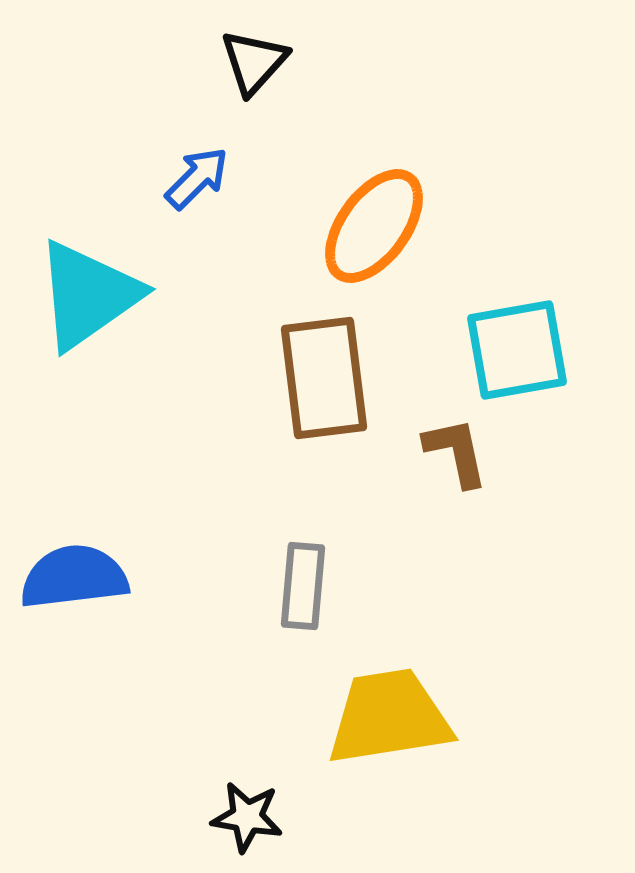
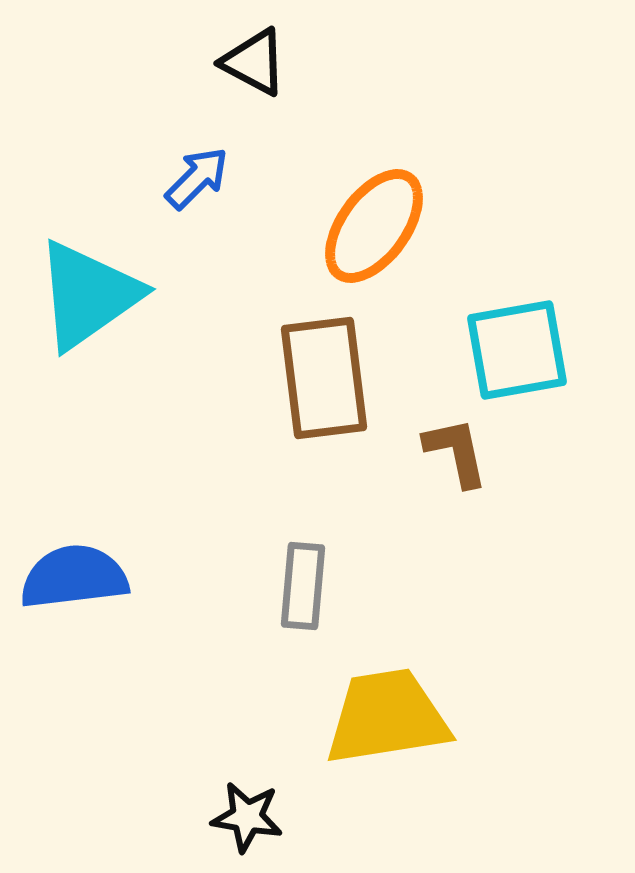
black triangle: rotated 44 degrees counterclockwise
yellow trapezoid: moved 2 px left
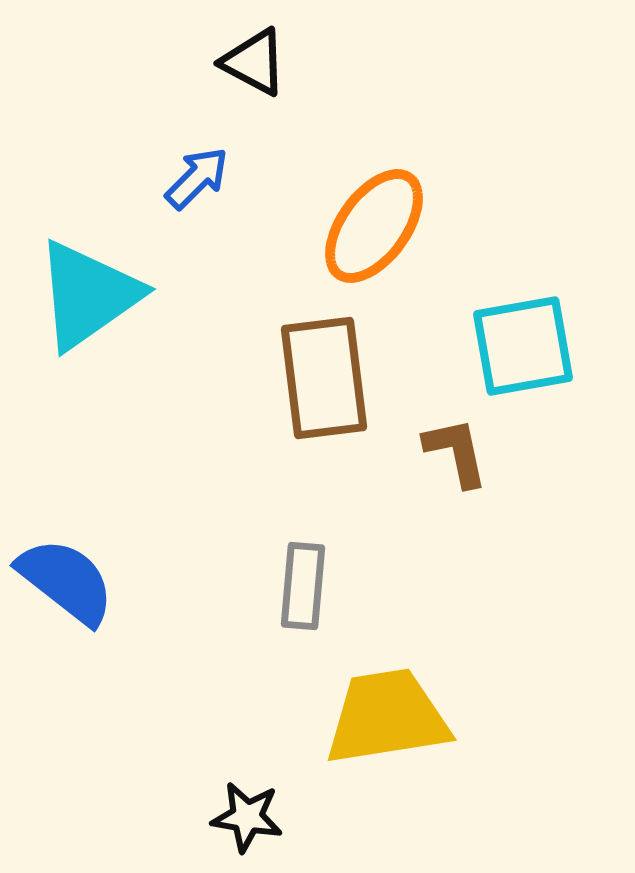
cyan square: moved 6 px right, 4 px up
blue semicircle: moved 8 px left, 4 px down; rotated 45 degrees clockwise
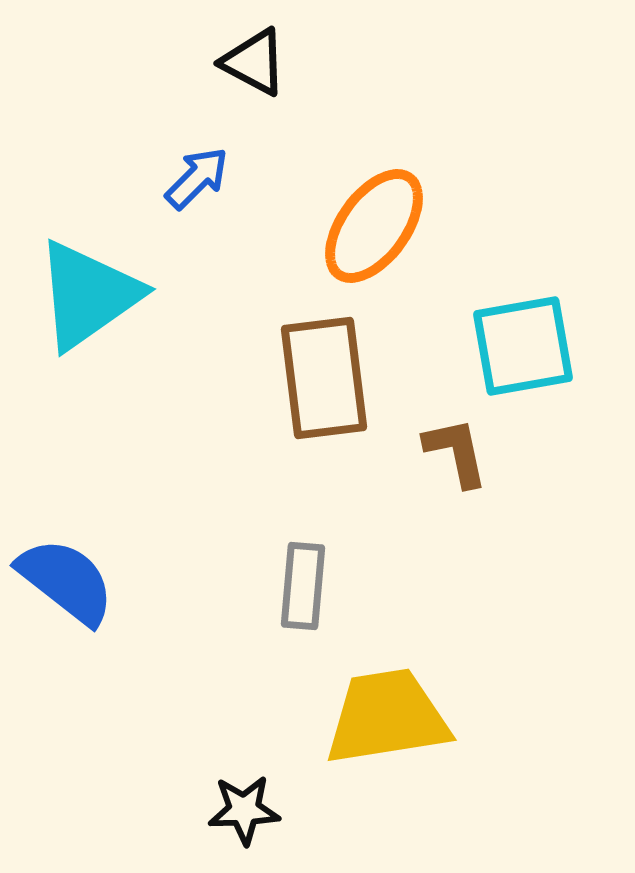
black star: moved 3 px left, 7 px up; rotated 12 degrees counterclockwise
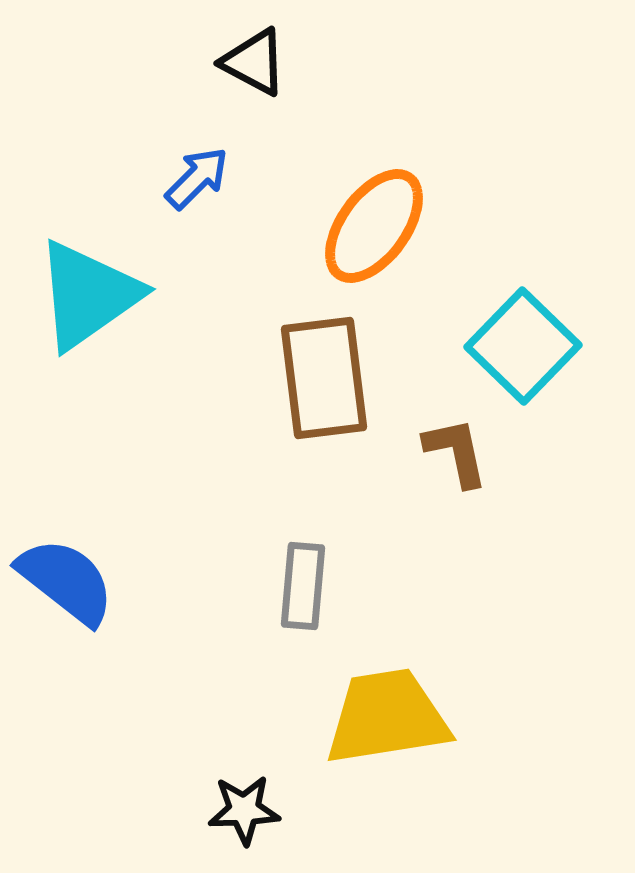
cyan square: rotated 36 degrees counterclockwise
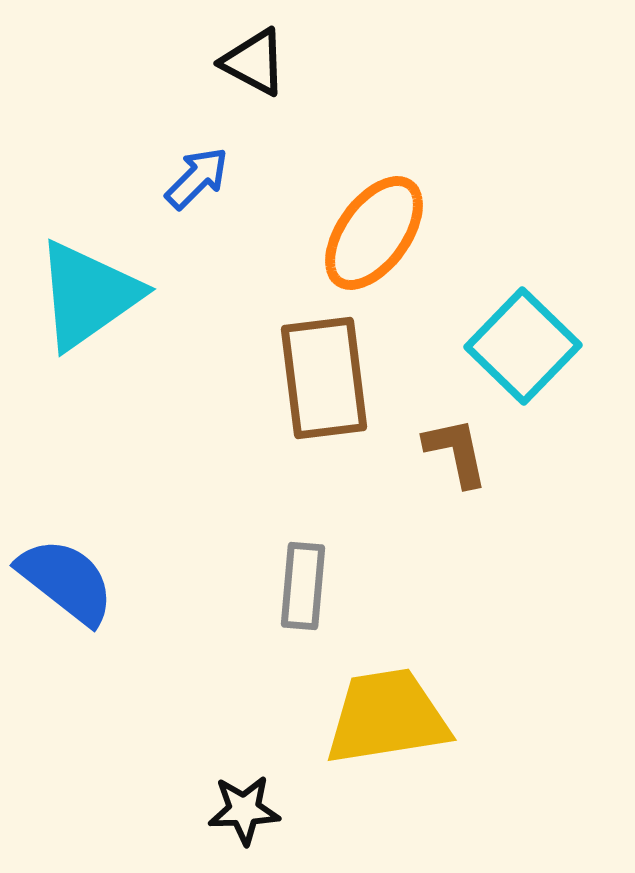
orange ellipse: moved 7 px down
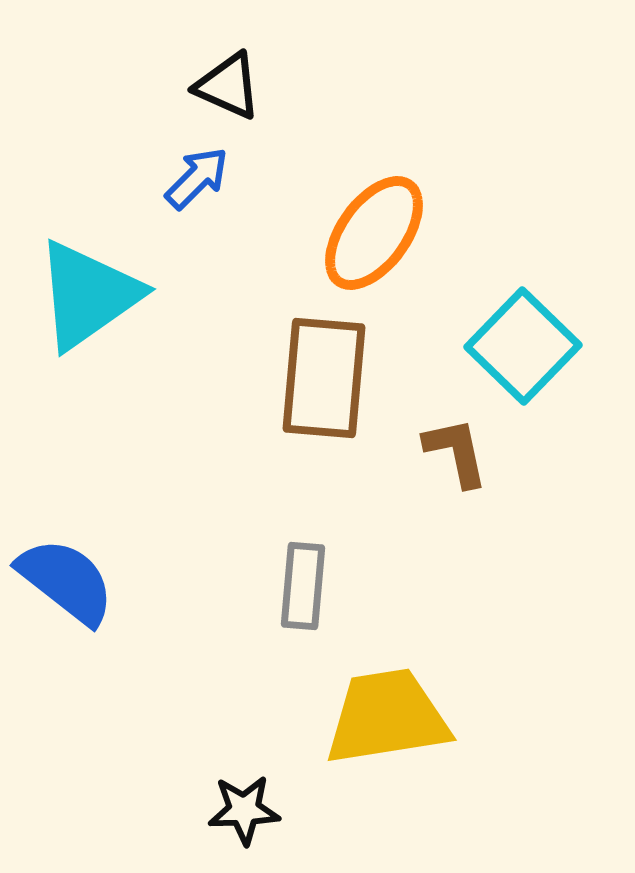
black triangle: moved 26 px left, 24 px down; rotated 4 degrees counterclockwise
brown rectangle: rotated 12 degrees clockwise
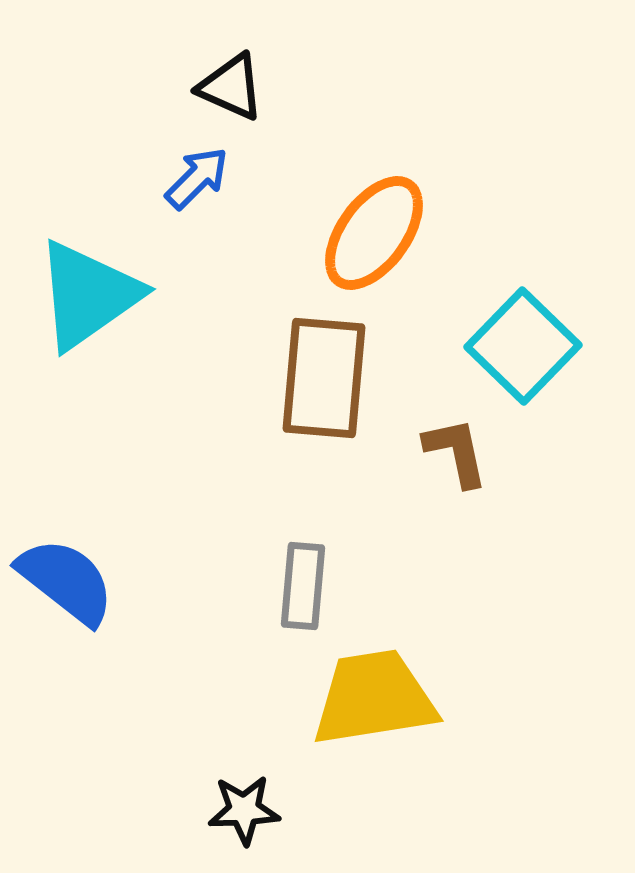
black triangle: moved 3 px right, 1 px down
yellow trapezoid: moved 13 px left, 19 px up
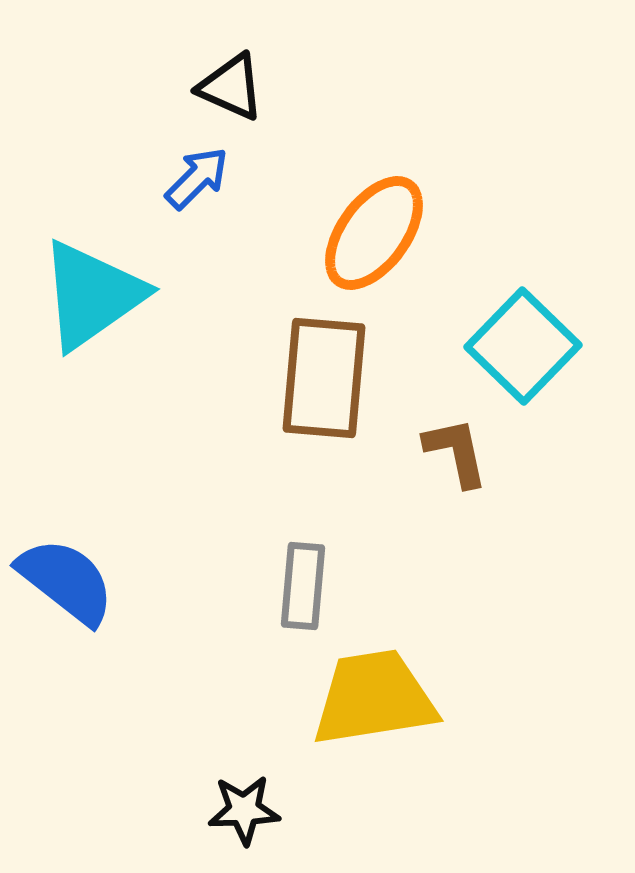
cyan triangle: moved 4 px right
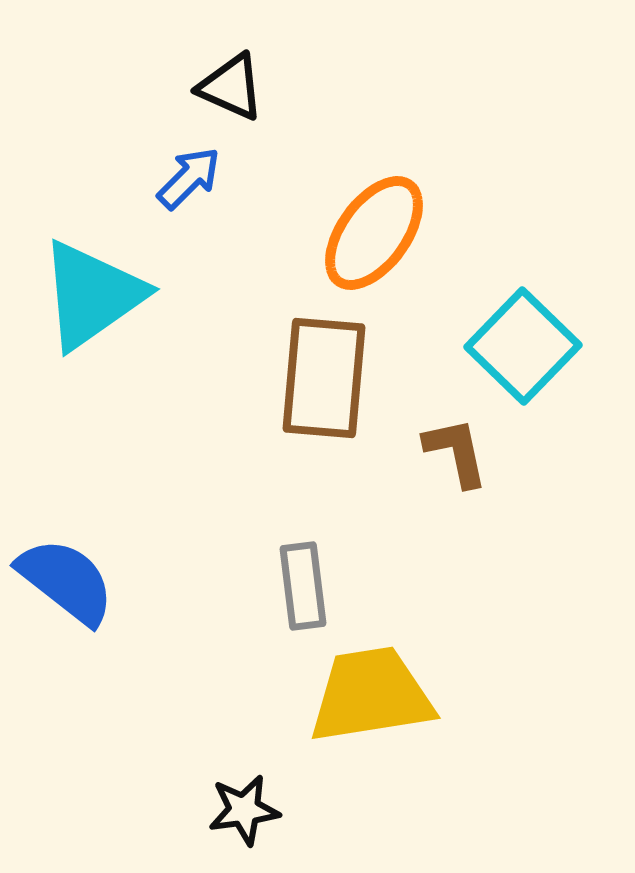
blue arrow: moved 8 px left
gray rectangle: rotated 12 degrees counterclockwise
yellow trapezoid: moved 3 px left, 3 px up
black star: rotated 6 degrees counterclockwise
